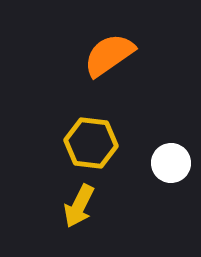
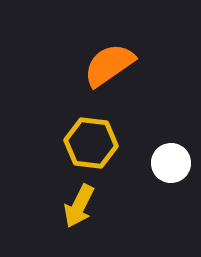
orange semicircle: moved 10 px down
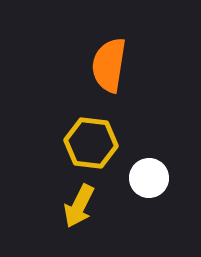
orange semicircle: rotated 46 degrees counterclockwise
white circle: moved 22 px left, 15 px down
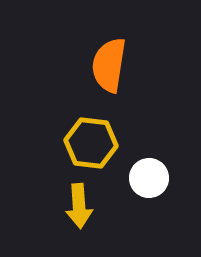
yellow arrow: rotated 30 degrees counterclockwise
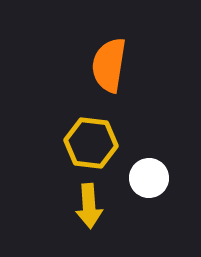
yellow arrow: moved 10 px right
